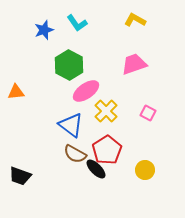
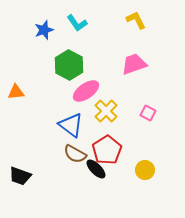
yellow L-shape: moved 1 px right; rotated 35 degrees clockwise
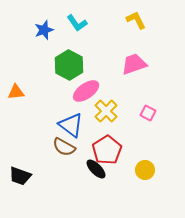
brown semicircle: moved 11 px left, 7 px up
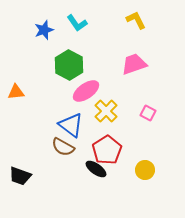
brown semicircle: moved 1 px left
black ellipse: rotated 10 degrees counterclockwise
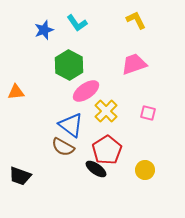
pink square: rotated 14 degrees counterclockwise
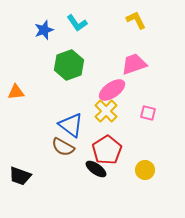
green hexagon: rotated 12 degrees clockwise
pink ellipse: moved 26 px right, 1 px up
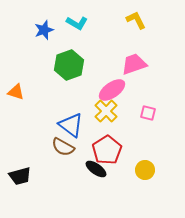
cyan L-shape: rotated 25 degrees counterclockwise
orange triangle: rotated 24 degrees clockwise
black trapezoid: rotated 35 degrees counterclockwise
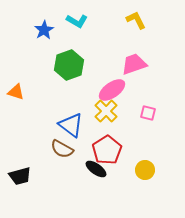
cyan L-shape: moved 2 px up
blue star: rotated 12 degrees counterclockwise
brown semicircle: moved 1 px left, 2 px down
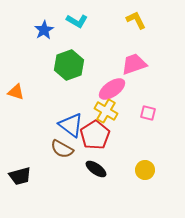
pink ellipse: moved 1 px up
yellow cross: rotated 15 degrees counterclockwise
red pentagon: moved 12 px left, 15 px up
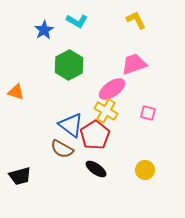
green hexagon: rotated 8 degrees counterclockwise
